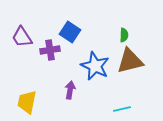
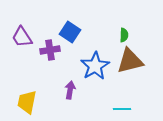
blue star: rotated 16 degrees clockwise
cyan line: rotated 12 degrees clockwise
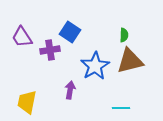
cyan line: moved 1 px left, 1 px up
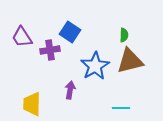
yellow trapezoid: moved 5 px right, 2 px down; rotated 10 degrees counterclockwise
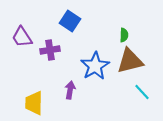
blue square: moved 11 px up
yellow trapezoid: moved 2 px right, 1 px up
cyan line: moved 21 px right, 16 px up; rotated 48 degrees clockwise
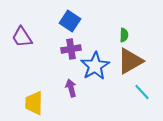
purple cross: moved 21 px right, 1 px up
brown triangle: rotated 16 degrees counterclockwise
purple arrow: moved 1 px right, 2 px up; rotated 24 degrees counterclockwise
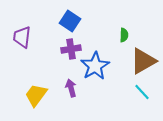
purple trapezoid: rotated 40 degrees clockwise
brown triangle: moved 13 px right
yellow trapezoid: moved 2 px right, 8 px up; rotated 35 degrees clockwise
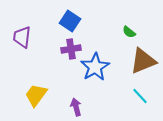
green semicircle: moved 5 px right, 3 px up; rotated 128 degrees clockwise
brown triangle: rotated 8 degrees clockwise
blue star: moved 1 px down
purple arrow: moved 5 px right, 19 px down
cyan line: moved 2 px left, 4 px down
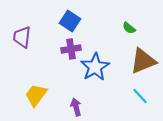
green semicircle: moved 4 px up
